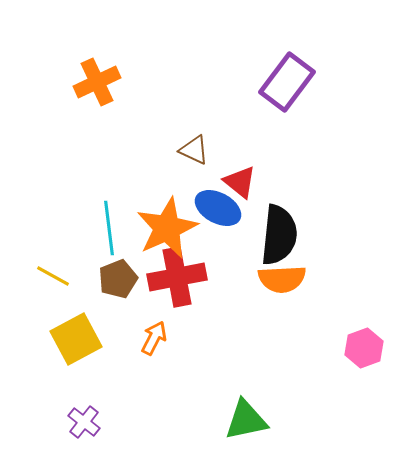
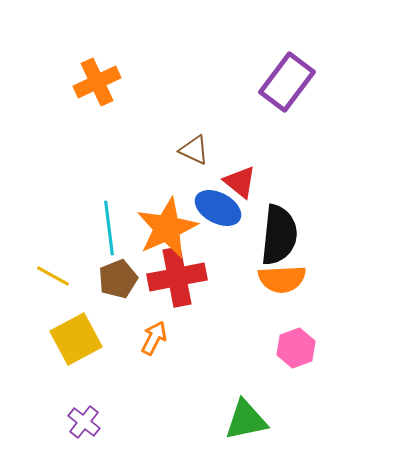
pink hexagon: moved 68 px left
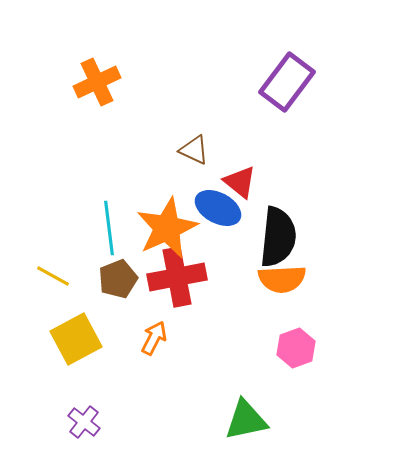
black semicircle: moved 1 px left, 2 px down
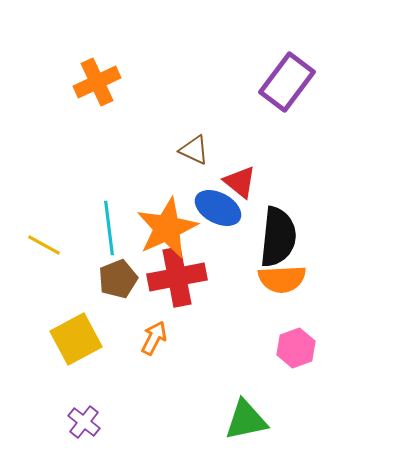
yellow line: moved 9 px left, 31 px up
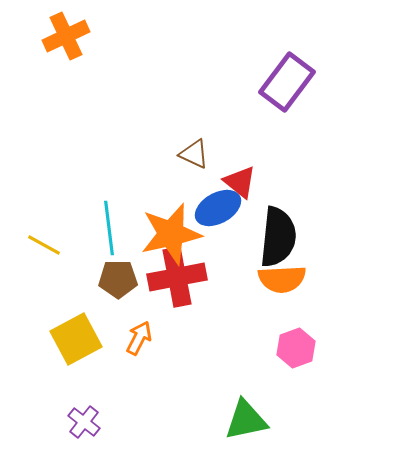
orange cross: moved 31 px left, 46 px up
brown triangle: moved 4 px down
blue ellipse: rotated 57 degrees counterclockwise
orange star: moved 4 px right, 6 px down; rotated 12 degrees clockwise
brown pentagon: rotated 21 degrees clockwise
orange arrow: moved 15 px left
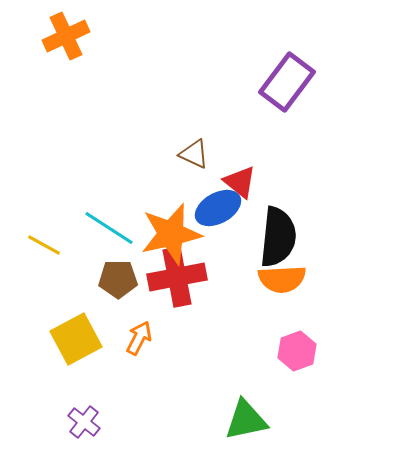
cyan line: rotated 50 degrees counterclockwise
pink hexagon: moved 1 px right, 3 px down
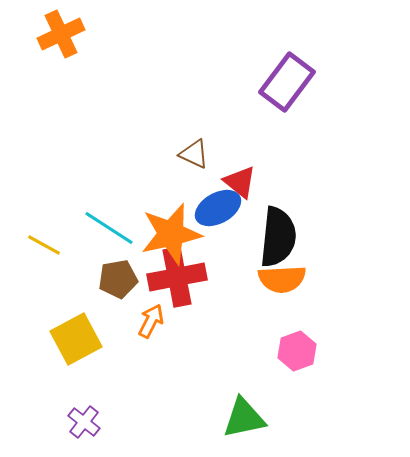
orange cross: moved 5 px left, 2 px up
brown pentagon: rotated 9 degrees counterclockwise
orange arrow: moved 12 px right, 17 px up
green triangle: moved 2 px left, 2 px up
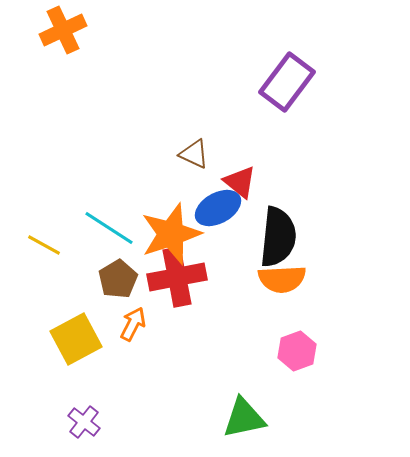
orange cross: moved 2 px right, 4 px up
orange star: rotated 6 degrees counterclockwise
brown pentagon: rotated 21 degrees counterclockwise
orange arrow: moved 18 px left, 3 px down
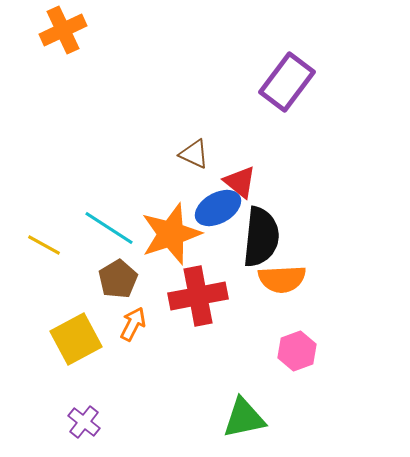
black semicircle: moved 17 px left
red cross: moved 21 px right, 19 px down
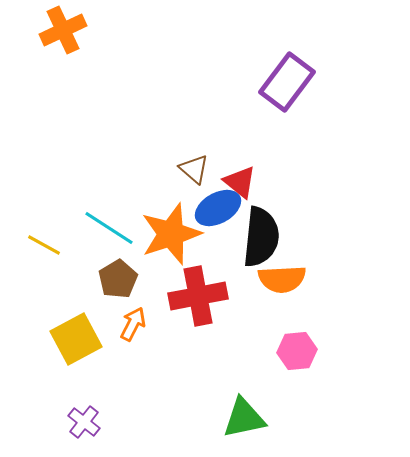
brown triangle: moved 15 px down; rotated 16 degrees clockwise
pink hexagon: rotated 15 degrees clockwise
